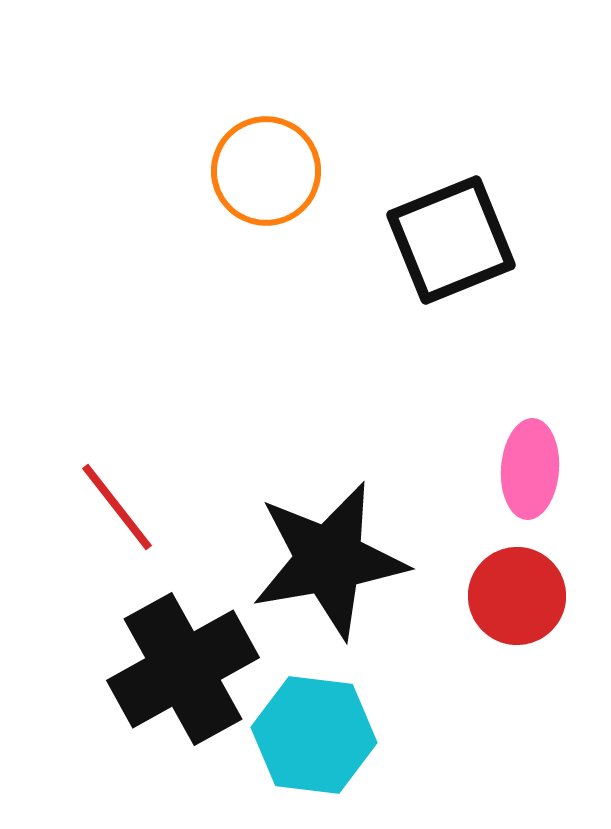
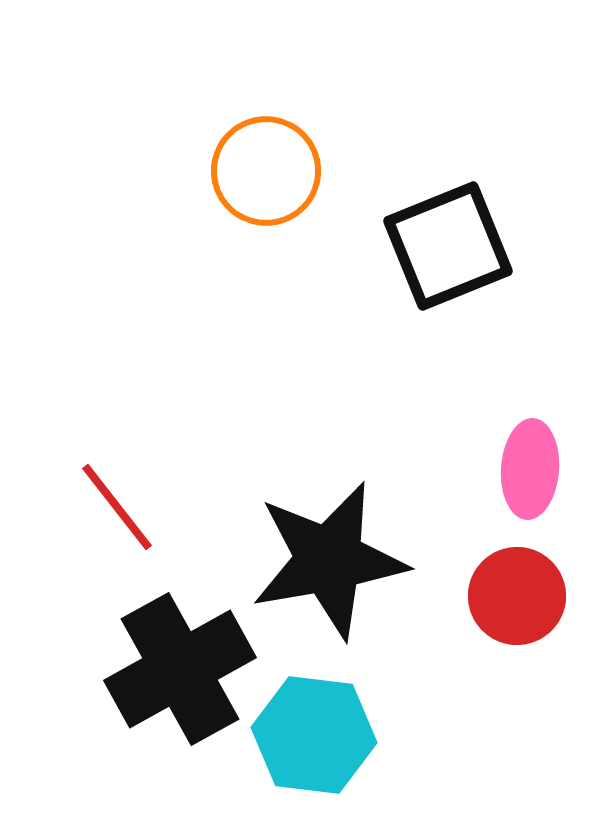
black square: moved 3 px left, 6 px down
black cross: moved 3 px left
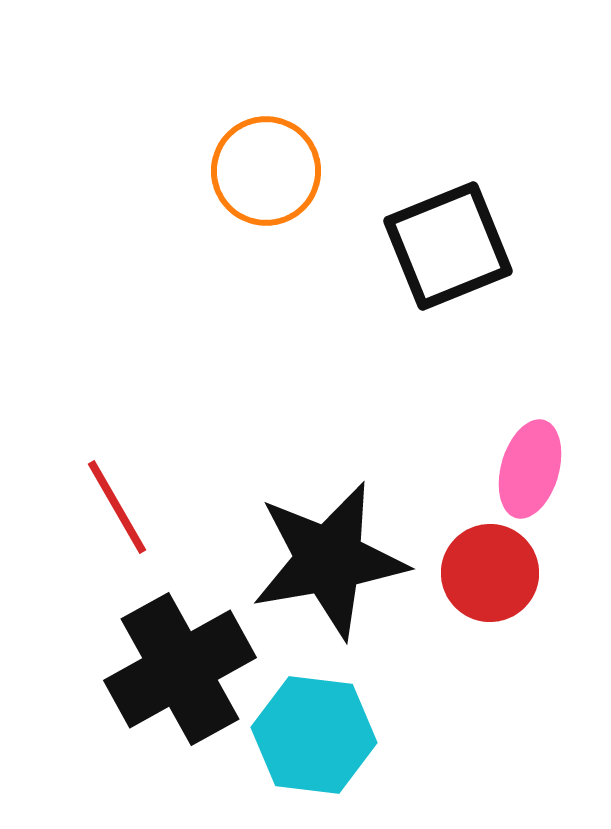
pink ellipse: rotated 12 degrees clockwise
red line: rotated 8 degrees clockwise
red circle: moved 27 px left, 23 px up
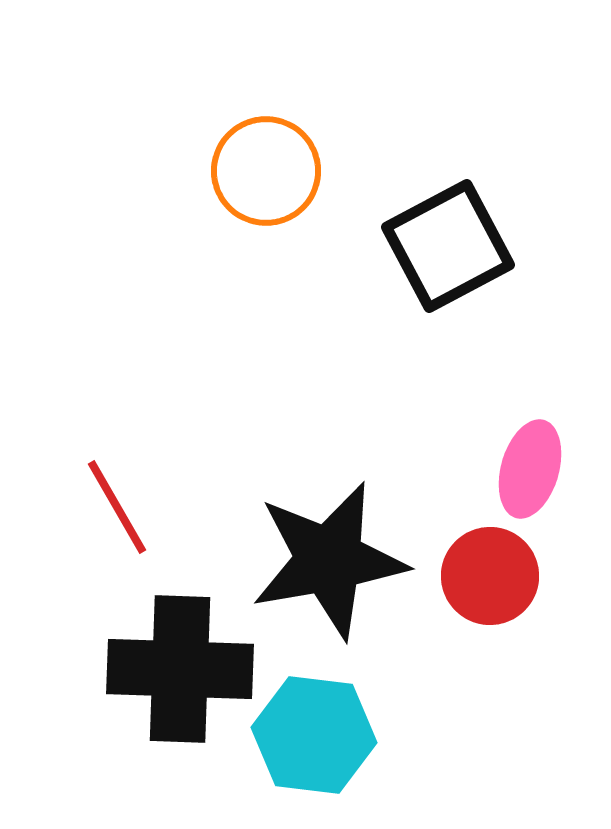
black square: rotated 6 degrees counterclockwise
red circle: moved 3 px down
black cross: rotated 31 degrees clockwise
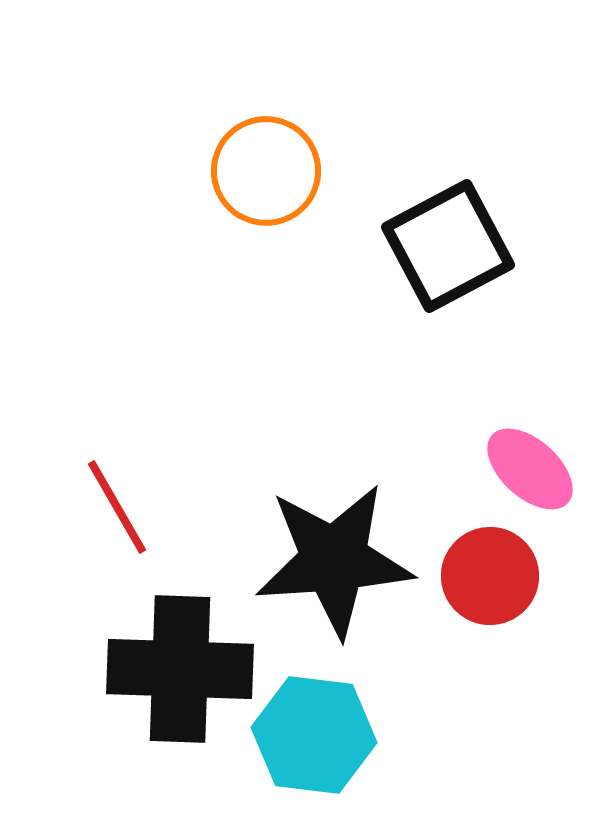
pink ellipse: rotated 64 degrees counterclockwise
black star: moved 5 px right; rotated 6 degrees clockwise
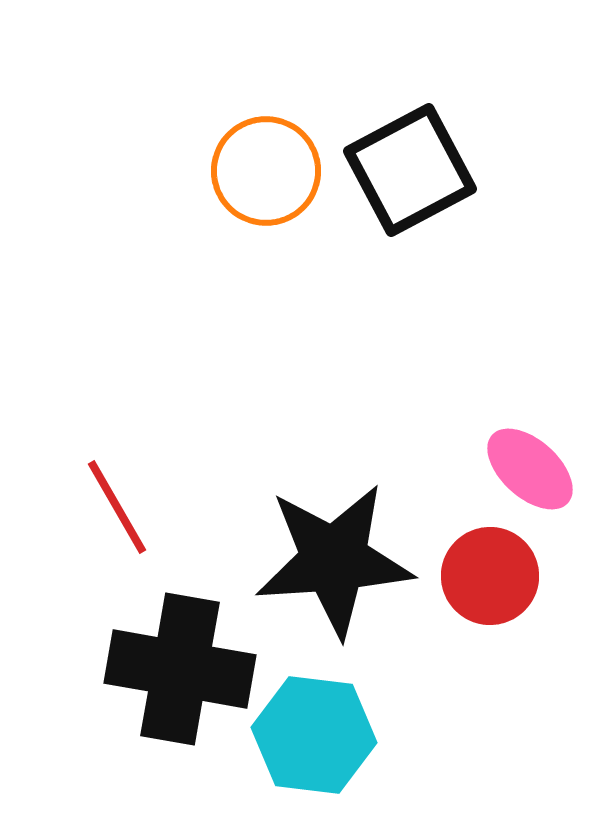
black square: moved 38 px left, 76 px up
black cross: rotated 8 degrees clockwise
